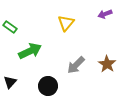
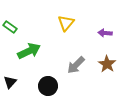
purple arrow: moved 19 px down; rotated 24 degrees clockwise
green arrow: moved 1 px left
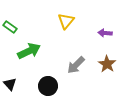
yellow triangle: moved 2 px up
black triangle: moved 2 px down; rotated 24 degrees counterclockwise
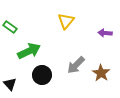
brown star: moved 6 px left, 9 px down
black circle: moved 6 px left, 11 px up
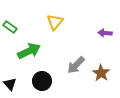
yellow triangle: moved 11 px left, 1 px down
black circle: moved 6 px down
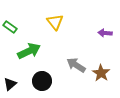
yellow triangle: rotated 18 degrees counterclockwise
gray arrow: rotated 78 degrees clockwise
black triangle: rotated 32 degrees clockwise
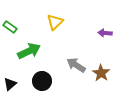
yellow triangle: rotated 24 degrees clockwise
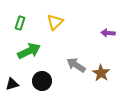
green rectangle: moved 10 px right, 4 px up; rotated 72 degrees clockwise
purple arrow: moved 3 px right
black triangle: moved 2 px right; rotated 24 degrees clockwise
